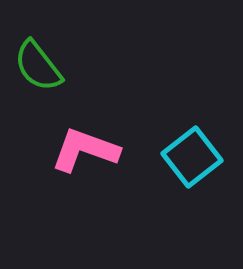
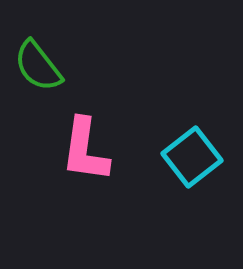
pink L-shape: rotated 102 degrees counterclockwise
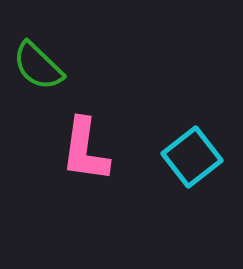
green semicircle: rotated 8 degrees counterclockwise
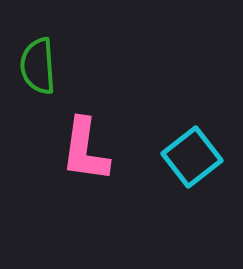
green semicircle: rotated 42 degrees clockwise
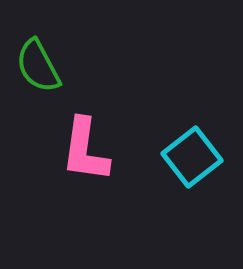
green semicircle: rotated 24 degrees counterclockwise
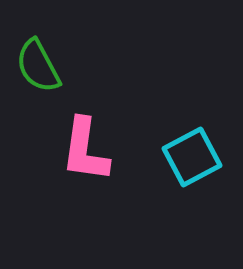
cyan square: rotated 10 degrees clockwise
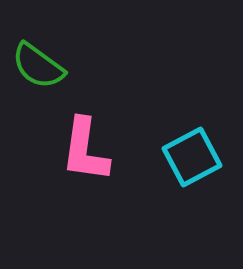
green semicircle: rotated 26 degrees counterclockwise
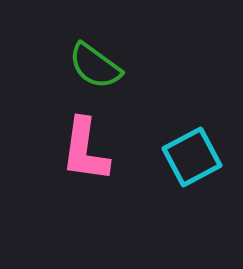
green semicircle: moved 57 px right
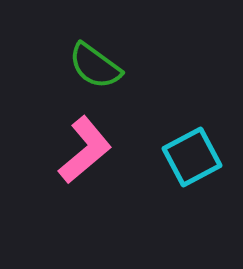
pink L-shape: rotated 138 degrees counterclockwise
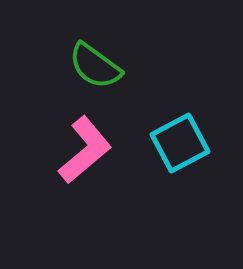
cyan square: moved 12 px left, 14 px up
